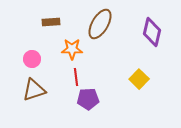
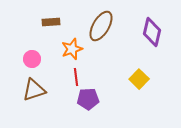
brown ellipse: moved 1 px right, 2 px down
orange star: rotated 20 degrees counterclockwise
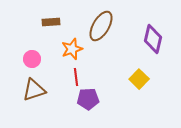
purple diamond: moved 1 px right, 7 px down
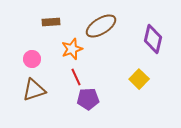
brown ellipse: rotated 28 degrees clockwise
red line: rotated 18 degrees counterclockwise
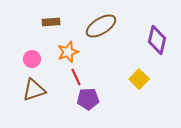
purple diamond: moved 4 px right, 1 px down
orange star: moved 4 px left, 3 px down
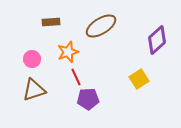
purple diamond: rotated 36 degrees clockwise
yellow square: rotated 12 degrees clockwise
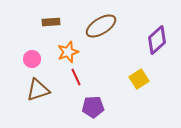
brown triangle: moved 4 px right
purple pentagon: moved 5 px right, 8 px down
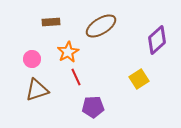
orange star: rotated 10 degrees counterclockwise
brown triangle: moved 1 px left
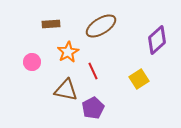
brown rectangle: moved 2 px down
pink circle: moved 3 px down
red line: moved 17 px right, 6 px up
brown triangle: moved 29 px right; rotated 30 degrees clockwise
purple pentagon: moved 1 px down; rotated 25 degrees counterclockwise
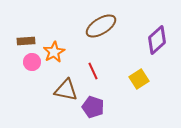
brown rectangle: moved 25 px left, 17 px down
orange star: moved 14 px left
purple pentagon: moved 1 px up; rotated 25 degrees counterclockwise
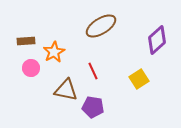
pink circle: moved 1 px left, 6 px down
purple pentagon: rotated 10 degrees counterclockwise
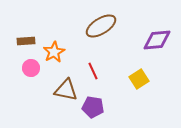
purple diamond: rotated 36 degrees clockwise
